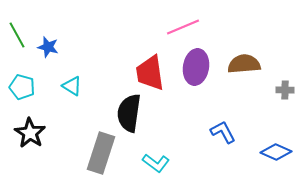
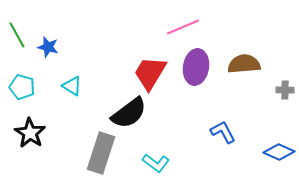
red trapezoid: rotated 39 degrees clockwise
black semicircle: rotated 135 degrees counterclockwise
blue diamond: moved 3 px right
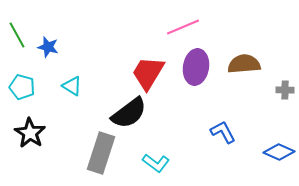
red trapezoid: moved 2 px left
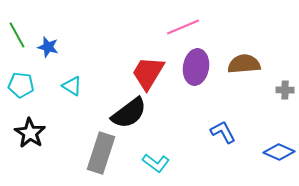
cyan pentagon: moved 1 px left, 2 px up; rotated 10 degrees counterclockwise
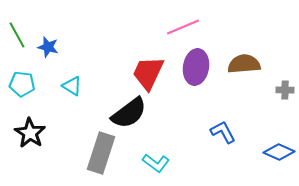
red trapezoid: rotated 6 degrees counterclockwise
cyan pentagon: moved 1 px right, 1 px up
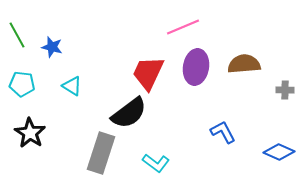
blue star: moved 4 px right
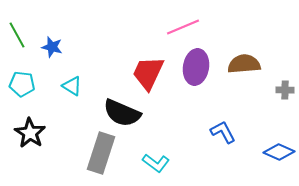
black semicircle: moved 7 px left; rotated 60 degrees clockwise
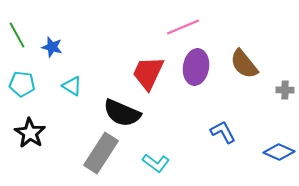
brown semicircle: rotated 124 degrees counterclockwise
gray rectangle: rotated 15 degrees clockwise
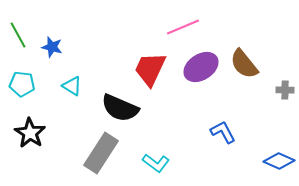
green line: moved 1 px right
purple ellipse: moved 5 px right; rotated 48 degrees clockwise
red trapezoid: moved 2 px right, 4 px up
black semicircle: moved 2 px left, 5 px up
blue diamond: moved 9 px down
